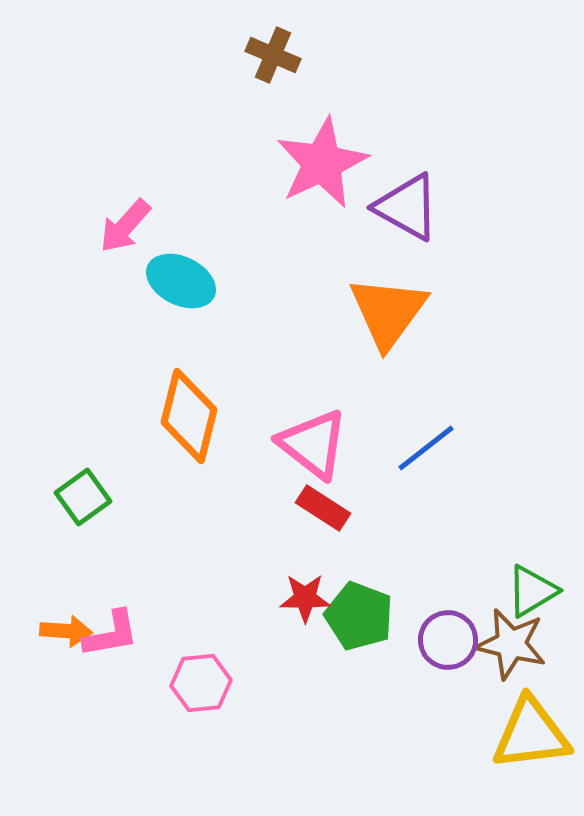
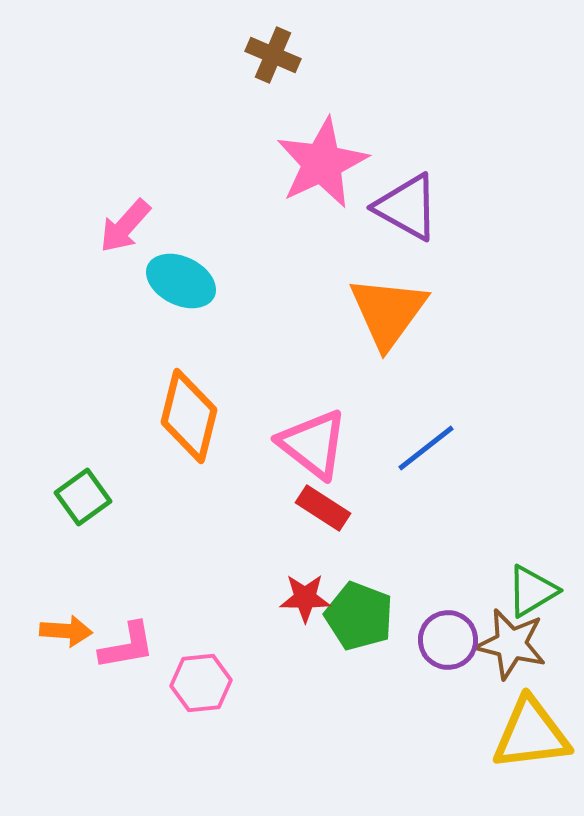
pink L-shape: moved 16 px right, 12 px down
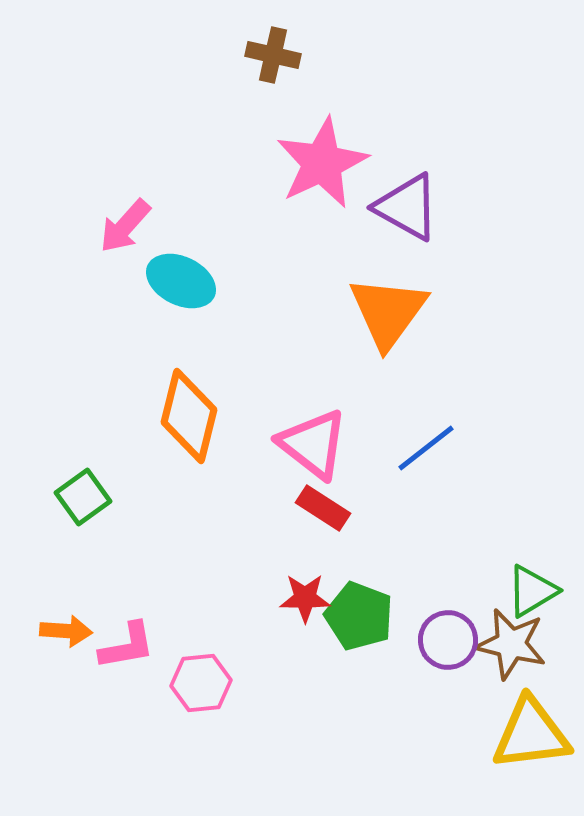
brown cross: rotated 10 degrees counterclockwise
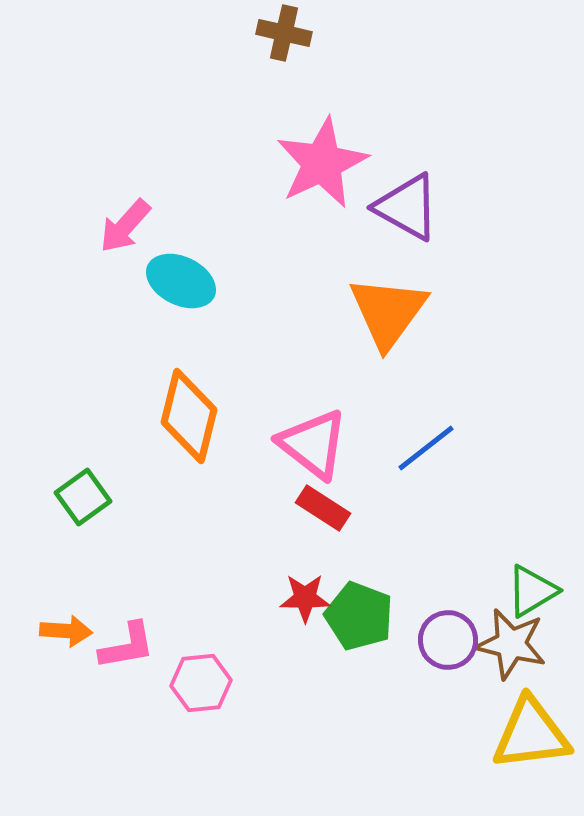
brown cross: moved 11 px right, 22 px up
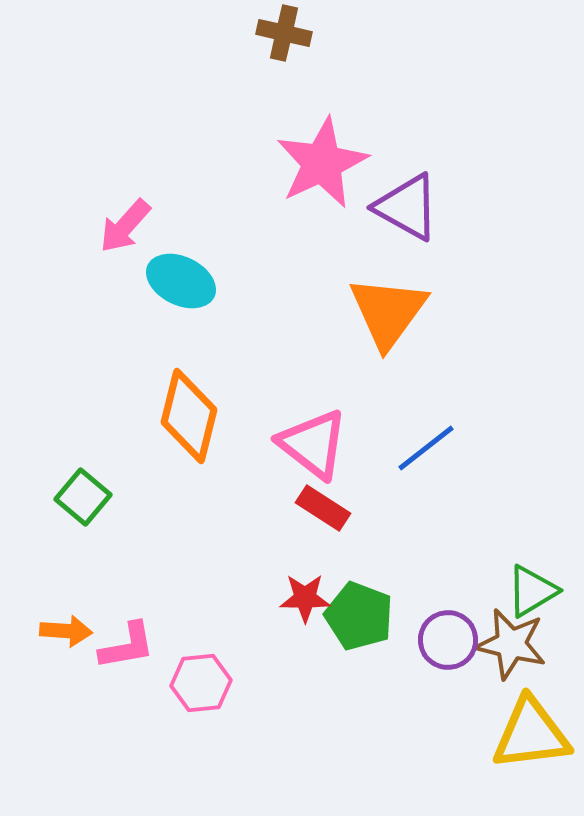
green square: rotated 14 degrees counterclockwise
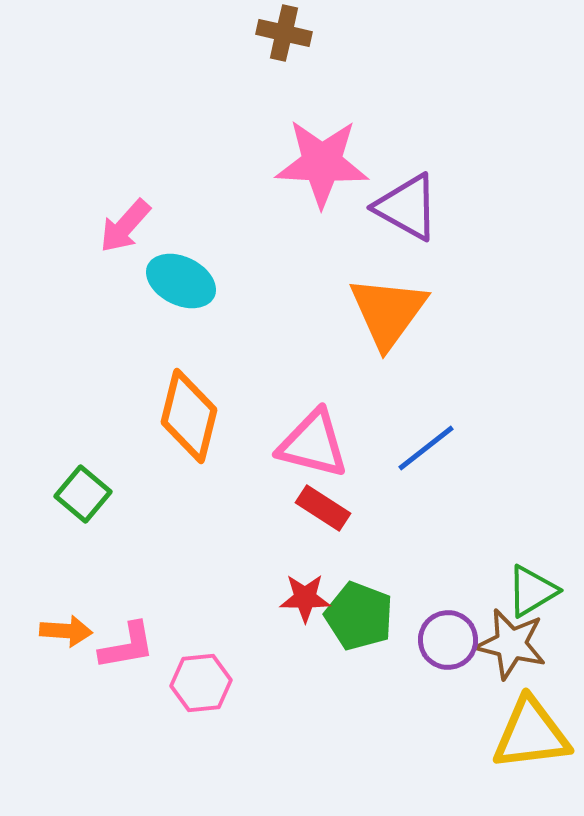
pink star: rotated 28 degrees clockwise
pink triangle: rotated 24 degrees counterclockwise
green square: moved 3 px up
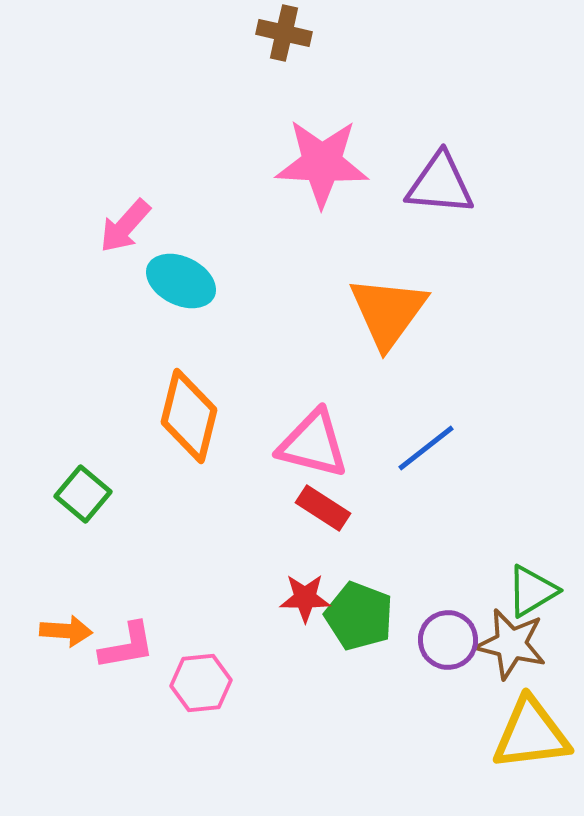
purple triangle: moved 33 px right, 23 px up; rotated 24 degrees counterclockwise
